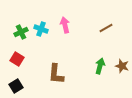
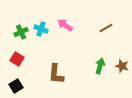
pink arrow: rotated 42 degrees counterclockwise
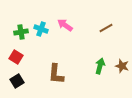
green cross: rotated 16 degrees clockwise
red square: moved 1 px left, 2 px up
black square: moved 1 px right, 5 px up
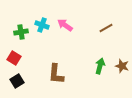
cyan cross: moved 1 px right, 4 px up
red square: moved 2 px left, 1 px down
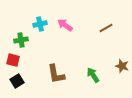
cyan cross: moved 2 px left, 1 px up; rotated 32 degrees counterclockwise
green cross: moved 8 px down
red square: moved 1 px left, 2 px down; rotated 16 degrees counterclockwise
green arrow: moved 7 px left, 9 px down; rotated 49 degrees counterclockwise
brown L-shape: rotated 15 degrees counterclockwise
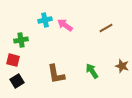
cyan cross: moved 5 px right, 4 px up
green arrow: moved 1 px left, 4 px up
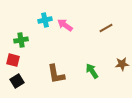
brown star: moved 2 px up; rotated 24 degrees counterclockwise
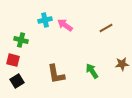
green cross: rotated 24 degrees clockwise
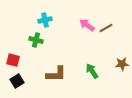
pink arrow: moved 22 px right
green cross: moved 15 px right
brown L-shape: rotated 80 degrees counterclockwise
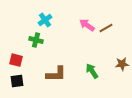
cyan cross: rotated 24 degrees counterclockwise
red square: moved 3 px right
black square: rotated 24 degrees clockwise
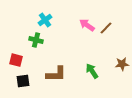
brown line: rotated 16 degrees counterclockwise
black square: moved 6 px right
